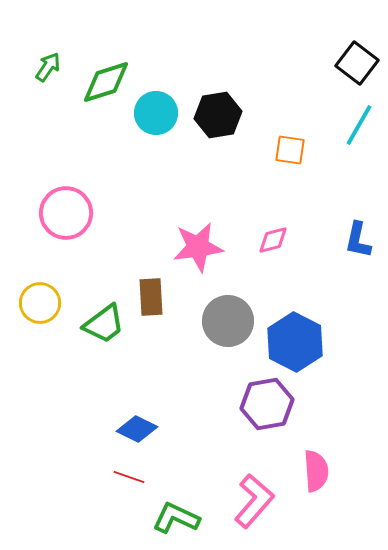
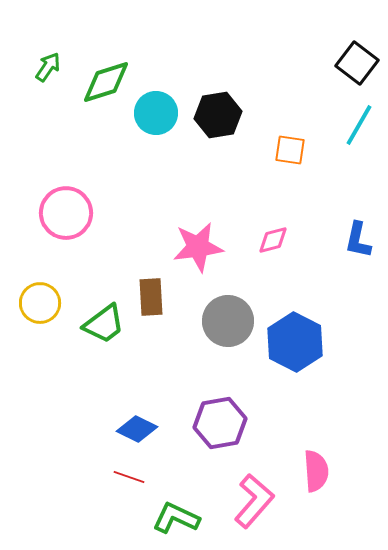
purple hexagon: moved 47 px left, 19 px down
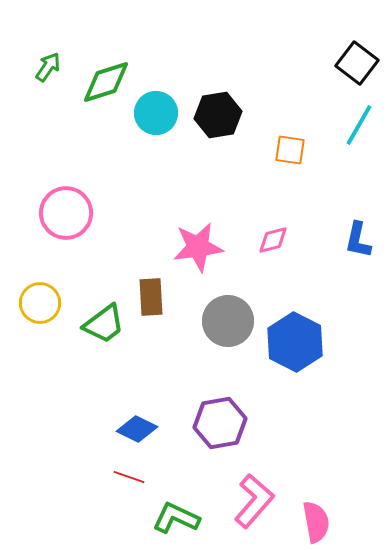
pink semicircle: moved 51 px down; rotated 6 degrees counterclockwise
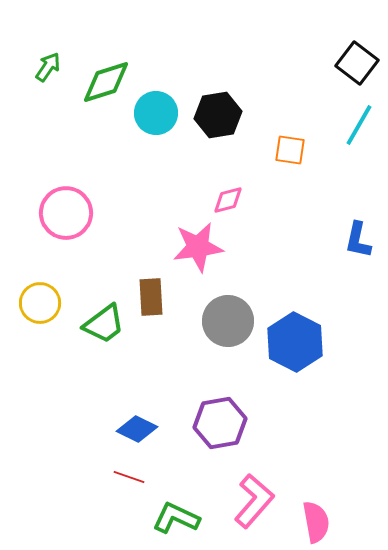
pink diamond: moved 45 px left, 40 px up
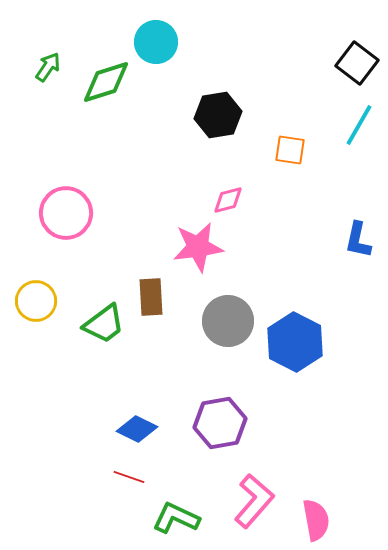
cyan circle: moved 71 px up
yellow circle: moved 4 px left, 2 px up
pink semicircle: moved 2 px up
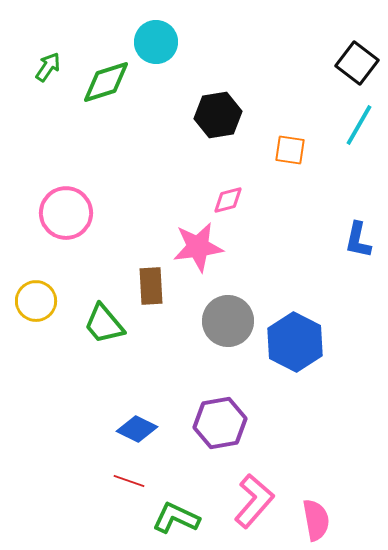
brown rectangle: moved 11 px up
green trapezoid: rotated 87 degrees clockwise
red line: moved 4 px down
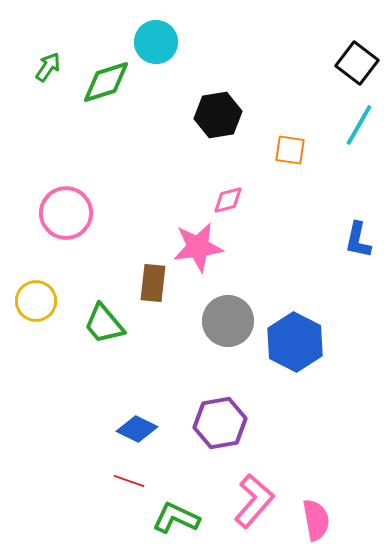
brown rectangle: moved 2 px right, 3 px up; rotated 9 degrees clockwise
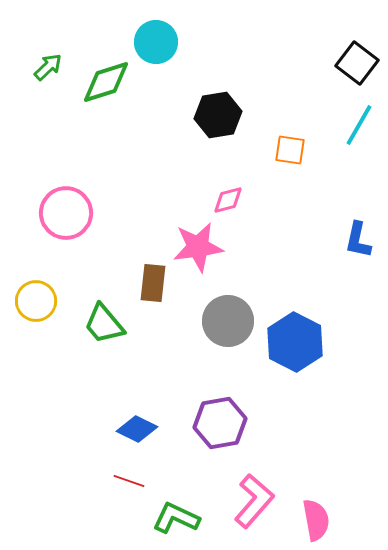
green arrow: rotated 12 degrees clockwise
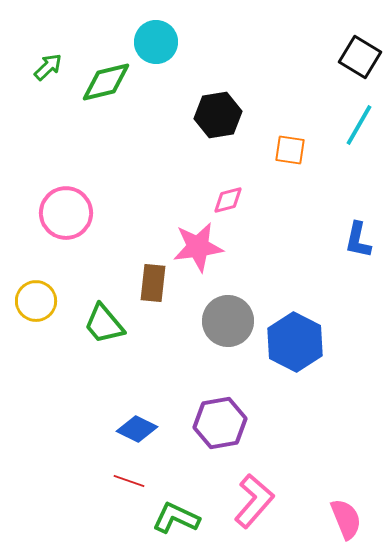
black square: moved 3 px right, 6 px up; rotated 6 degrees counterclockwise
green diamond: rotated 4 degrees clockwise
pink semicircle: moved 30 px right, 1 px up; rotated 12 degrees counterclockwise
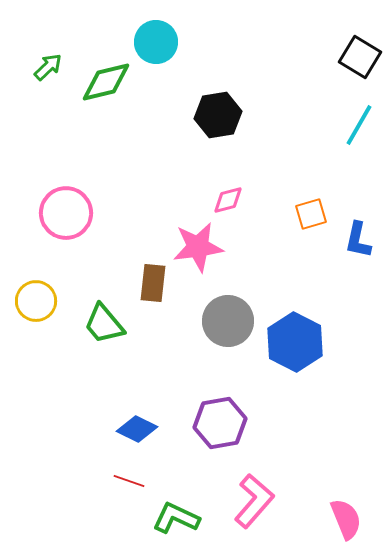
orange square: moved 21 px right, 64 px down; rotated 24 degrees counterclockwise
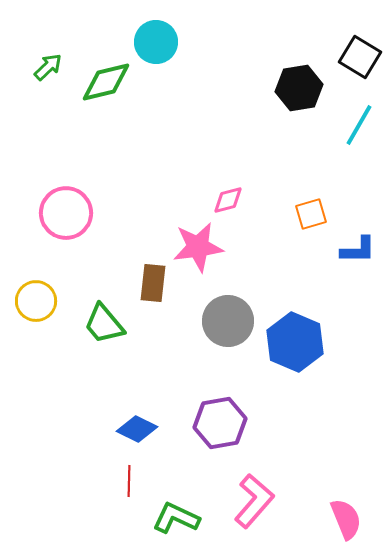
black hexagon: moved 81 px right, 27 px up
blue L-shape: moved 10 px down; rotated 102 degrees counterclockwise
blue hexagon: rotated 4 degrees counterclockwise
red line: rotated 72 degrees clockwise
